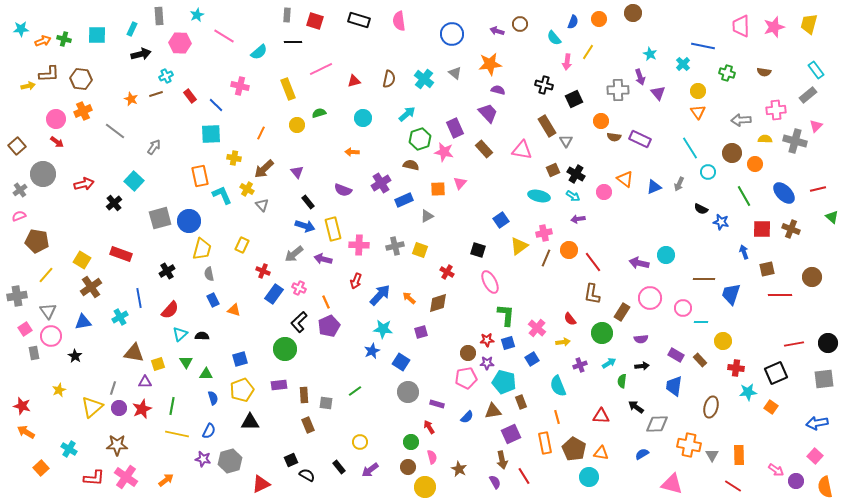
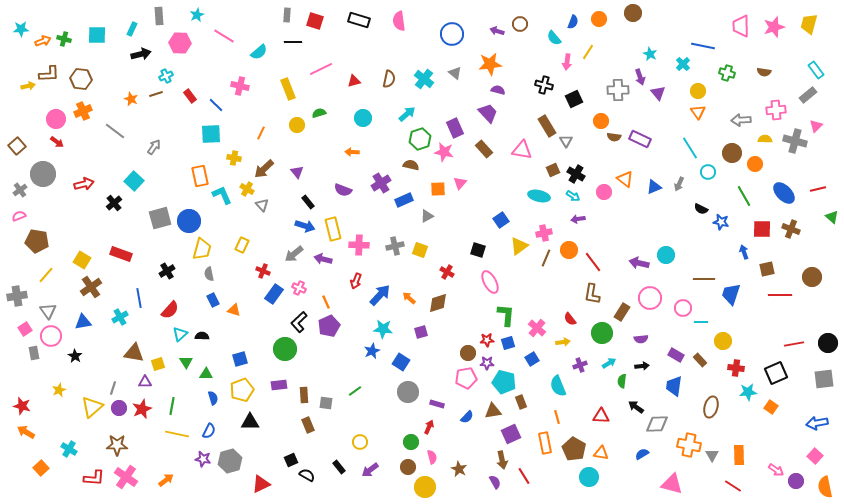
red arrow at (429, 427): rotated 56 degrees clockwise
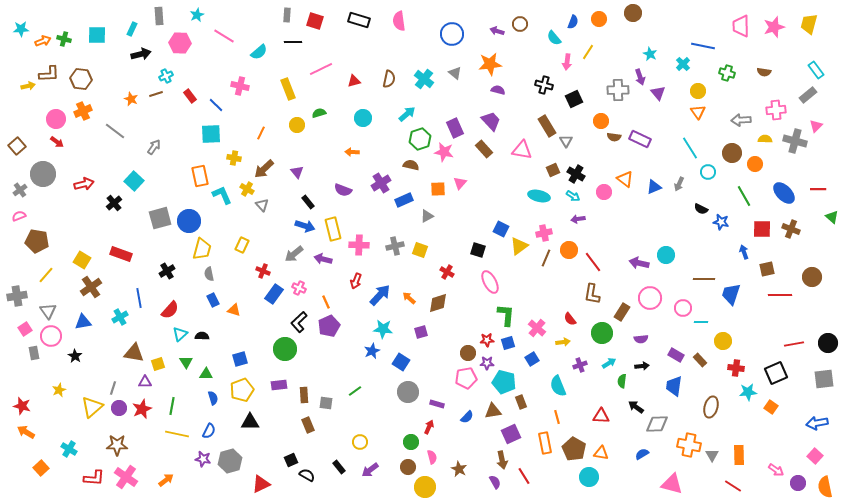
purple trapezoid at (488, 113): moved 3 px right, 8 px down
red line at (818, 189): rotated 14 degrees clockwise
blue square at (501, 220): moved 9 px down; rotated 28 degrees counterclockwise
purple circle at (796, 481): moved 2 px right, 2 px down
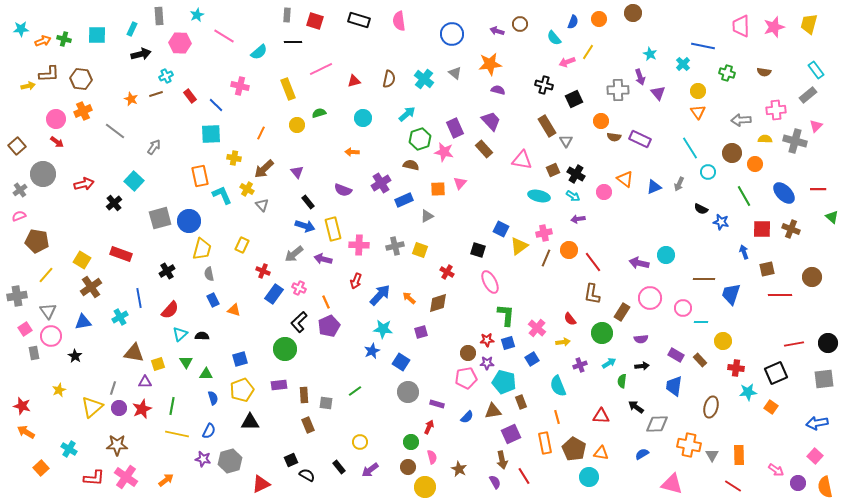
pink arrow at (567, 62): rotated 63 degrees clockwise
pink triangle at (522, 150): moved 10 px down
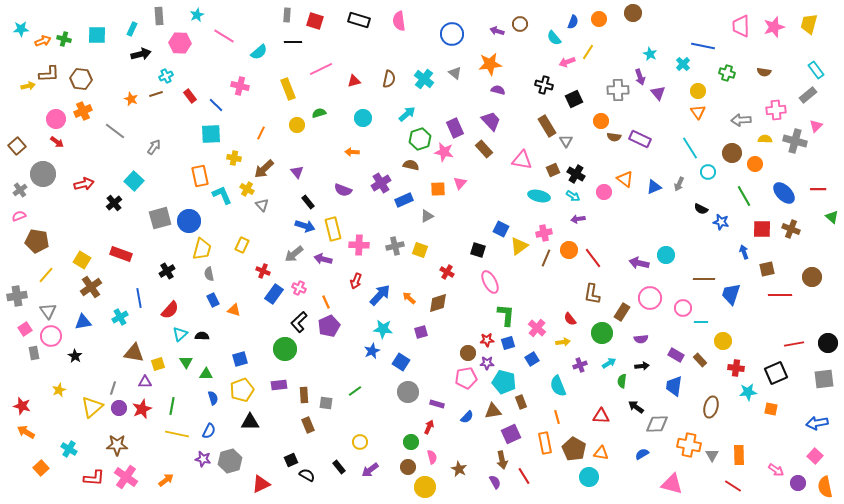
red line at (593, 262): moved 4 px up
orange square at (771, 407): moved 2 px down; rotated 24 degrees counterclockwise
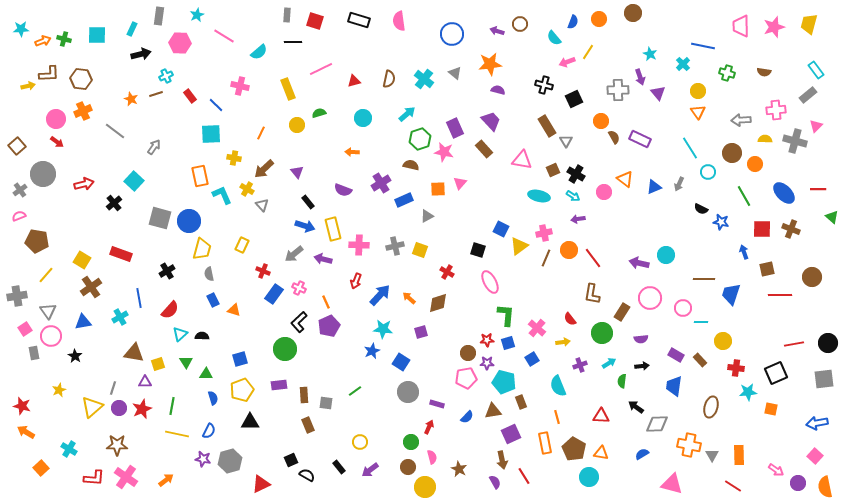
gray rectangle at (159, 16): rotated 12 degrees clockwise
brown semicircle at (614, 137): rotated 128 degrees counterclockwise
gray square at (160, 218): rotated 30 degrees clockwise
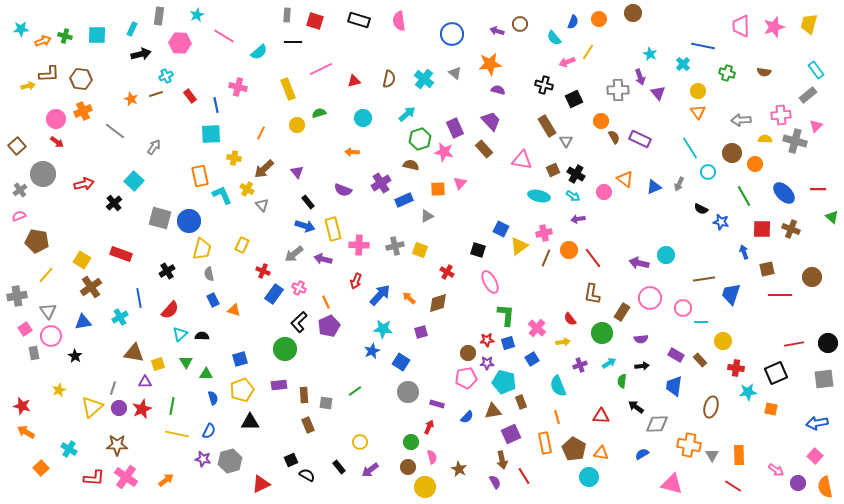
green cross at (64, 39): moved 1 px right, 3 px up
pink cross at (240, 86): moved 2 px left, 1 px down
blue line at (216, 105): rotated 35 degrees clockwise
pink cross at (776, 110): moved 5 px right, 5 px down
brown line at (704, 279): rotated 10 degrees counterclockwise
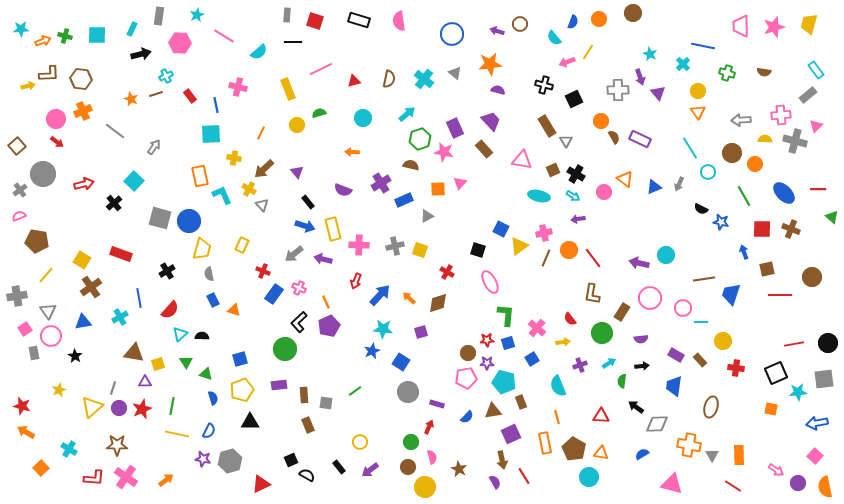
yellow cross at (247, 189): moved 2 px right
green triangle at (206, 374): rotated 16 degrees clockwise
cyan star at (748, 392): moved 50 px right
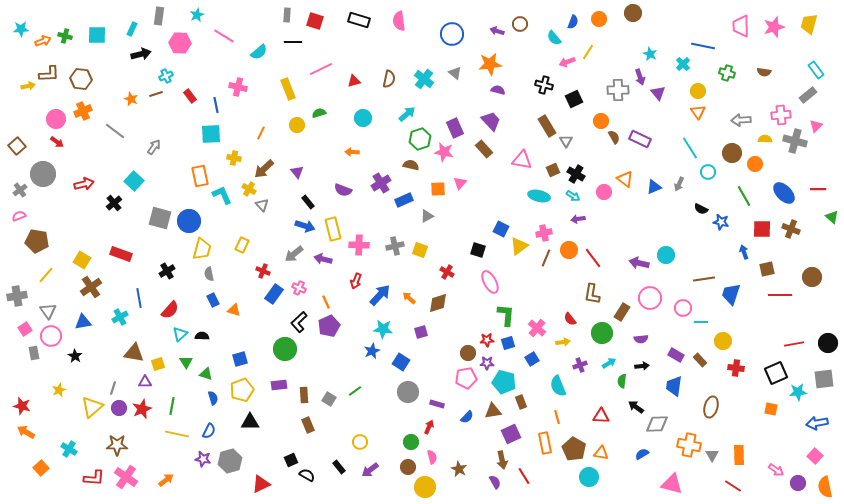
gray square at (326, 403): moved 3 px right, 4 px up; rotated 24 degrees clockwise
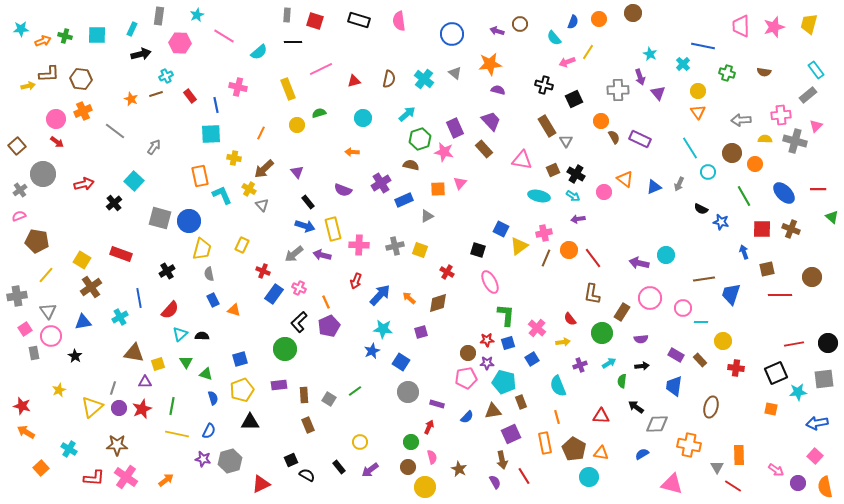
purple arrow at (323, 259): moved 1 px left, 4 px up
gray triangle at (712, 455): moved 5 px right, 12 px down
